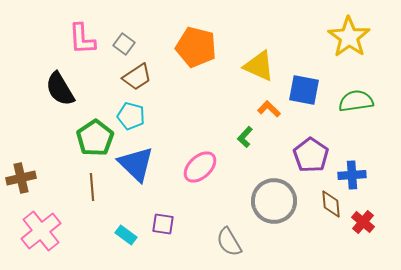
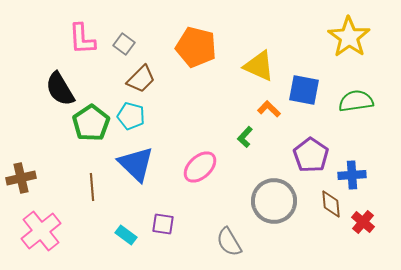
brown trapezoid: moved 4 px right, 2 px down; rotated 12 degrees counterclockwise
green pentagon: moved 4 px left, 15 px up
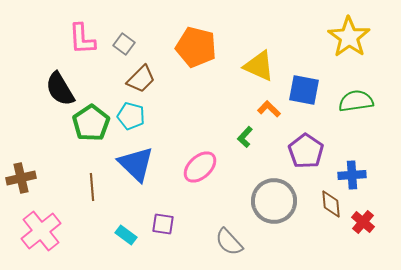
purple pentagon: moved 5 px left, 4 px up
gray semicircle: rotated 12 degrees counterclockwise
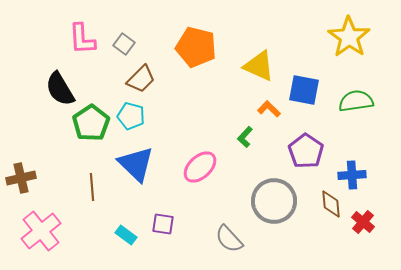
gray semicircle: moved 3 px up
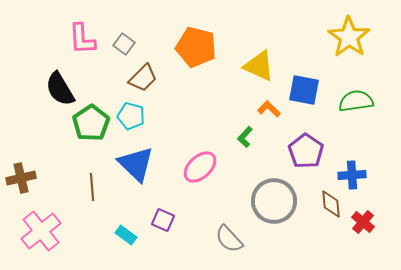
brown trapezoid: moved 2 px right, 1 px up
purple square: moved 4 px up; rotated 15 degrees clockwise
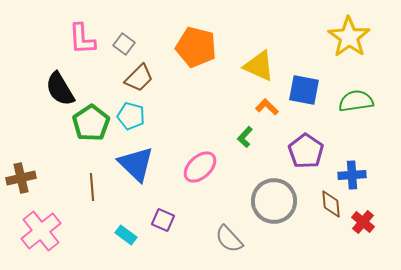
brown trapezoid: moved 4 px left
orange L-shape: moved 2 px left, 2 px up
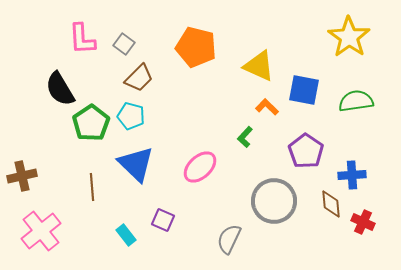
brown cross: moved 1 px right, 2 px up
red cross: rotated 15 degrees counterclockwise
cyan rectangle: rotated 15 degrees clockwise
gray semicircle: rotated 68 degrees clockwise
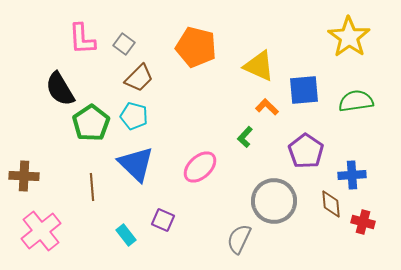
blue square: rotated 16 degrees counterclockwise
cyan pentagon: moved 3 px right
brown cross: moved 2 px right; rotated 16 degrees clockwise
red cross: rotated 10 degrees counterclockwise
gray semicircle: moved 10 px right
